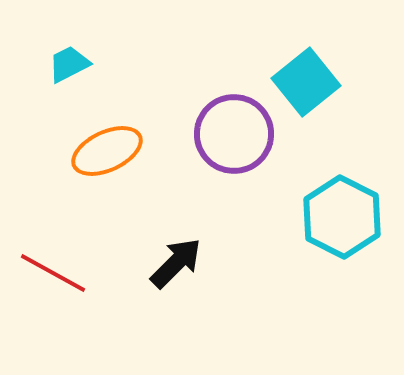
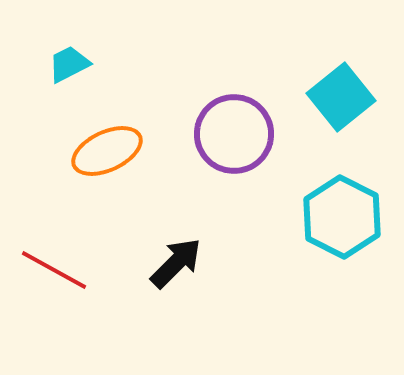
cyan square: moved 35 px right, 15 px down
red line: moved 1 px right, 3 px up
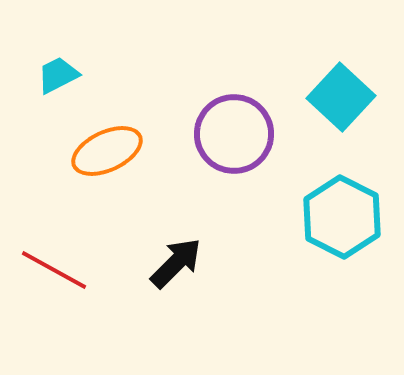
cyan trapezoid: moved 11 px left, 11 px down
cyan square: rotated 8 degrees counterclockwise
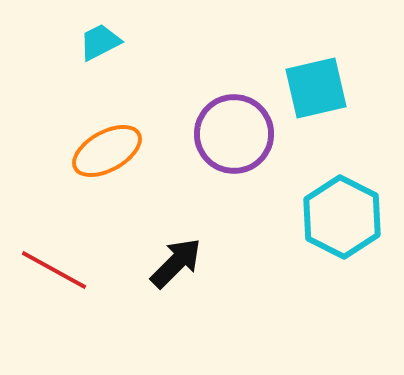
cyan trapezoid: moved 42 px right, 33 px up
cyan square: moved 25 px left, 9 px up; rotated 34 degrees clockwise
orange ellipse: rotated 4 degrees counterclockwise
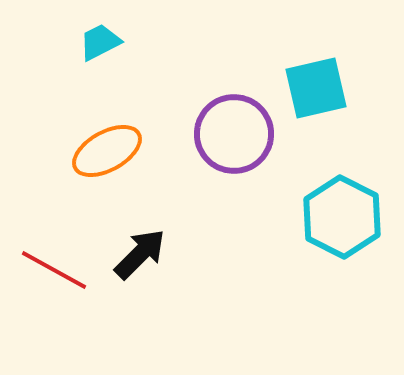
black arrow: moved 36 px left, 9 px up
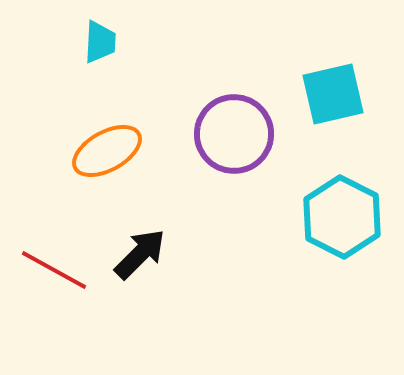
cyan trapezoid: rotated 120 degrees clockwise
cyan square: moved 17 px right, 6 px down
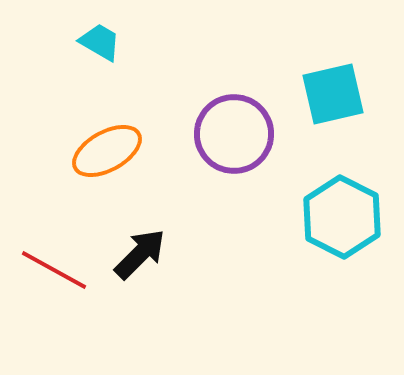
cyan trapezoid: rotated 63 degrees counterclockwise
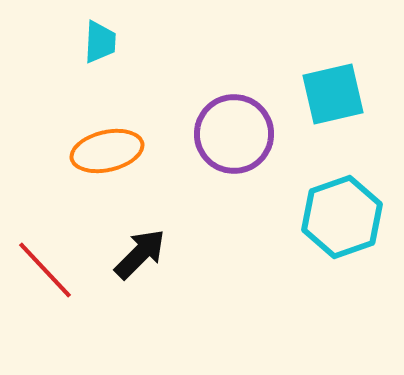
cyan trapezoid: rotated 63 degrees clockwise
orange ellipse: rotated 16 degrees clockwise
cyan hexagon: rotated 14 degrees clockwise
red line: moved 9 px left; rotated 18 degrees clockwise
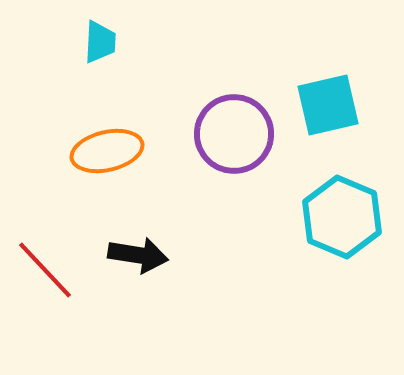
cyan square: moved 5 px left, 11 px down
cyan hexagon: rotated 18 degrees counterclockwise
black arrow: moved 2 px left, 1 px down; rotated 54 degrees clockwise
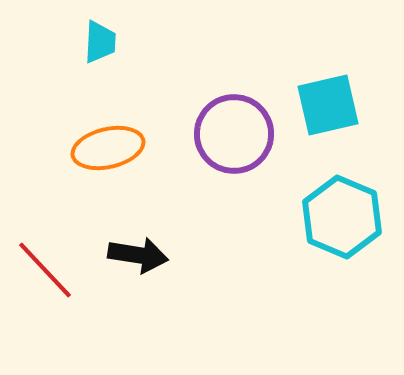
orange ellipse: moved 1 px right, 3 px up
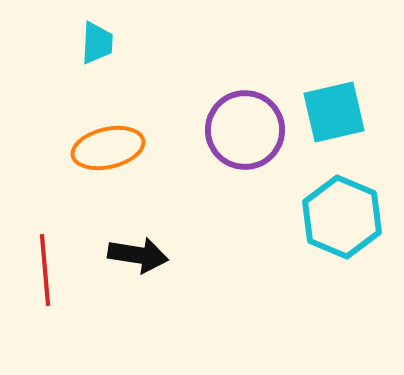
cyan trapezoid: moved 3 px left, 1 px down
cyan square: moved 6 px right, 7 px down
purple circle: moved 11 px right, 4 px up
red line: rotated 38 degrees clockwise
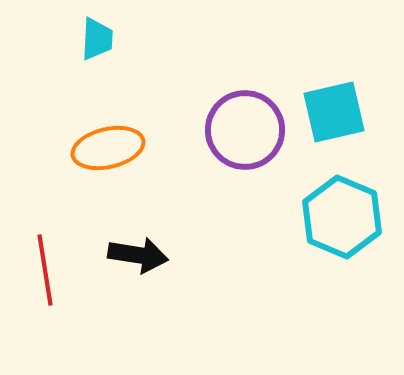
cyan trapezoid: moved 4 px up
red line: rotated 4 degrees counterclockwise
